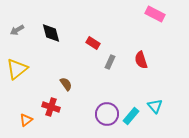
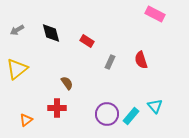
red rectangle: moved 6 px left, 2 px up
brown semicircle: moved 1 px right, 1 px up
red cross: moved 6 px right, 1 px down; rotated 18 degrees counterclockwise
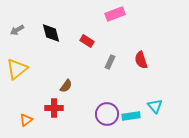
pink rectangle: moved 40 px left; rotated 48 degrees counterclockwise
brown semicircle: moved 1 px left, 3 px down; rotated 72 degrees clockwise
red cross: moved 3 px left
cyan rectangle: rotated 42 degrees clockwise
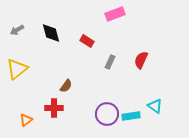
red semicircle: rotated 42 degrees clockwise
cyan triangle: rotated 14 degrees counterclockwise
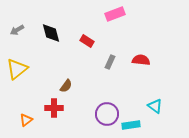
red semicircle: rotated 72 degrees clockwise
cyan rectangle: moved 9 px down
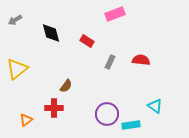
gray arrow: moved 2 px left, 10 px up
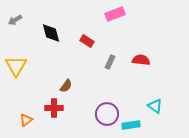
yellow triangle: moved 1 px left, 3 px up; rotated 20 degrees counterclockwise
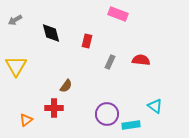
pink rectangle: moved 3 px right; rotated 42 degrees clockwise
red rectangle: rotated 72 degrees clockwise
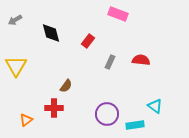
red rectangle: moved 1 px right; rotated 24 degrees clockwise
cyan rectangle: moved 4 px right
